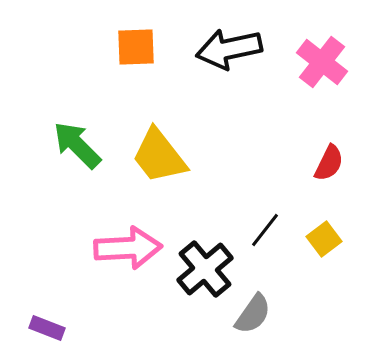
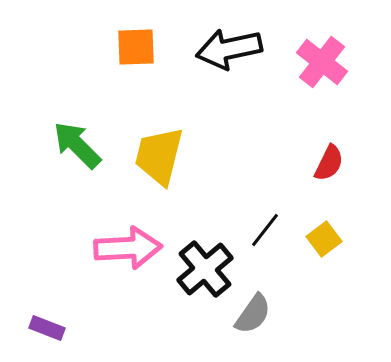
yellow trapezoid: rotated 52 degrees clockwise
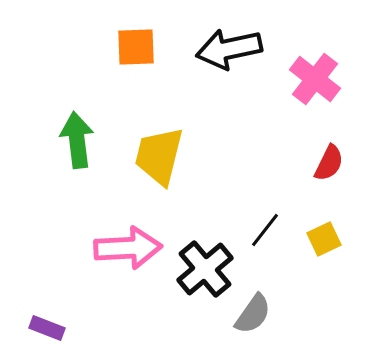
pink cross: moved 7 px left, 17 px down
green arrow: moved 5 px up; rotated 38 degrees clockwise
yellow square: rotated 12 degrees clockwise
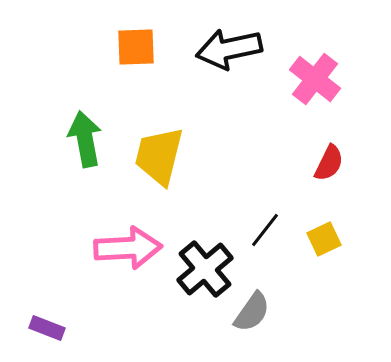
green arrow: moved 8 px right, 1 px up; rotated 4 degrees counterclockwise
gray semicircle: moved 1 px left, 2 px up
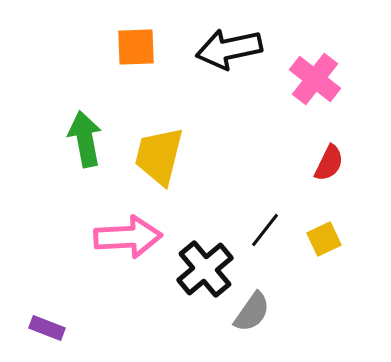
pink arrow: moved 11 px up
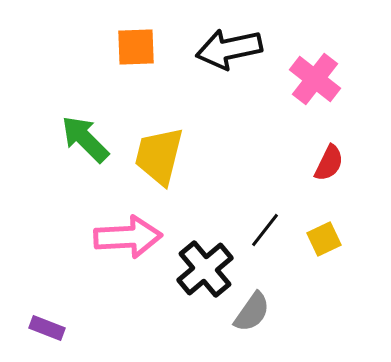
green arrow: rotated 34 degrees counterclockwise
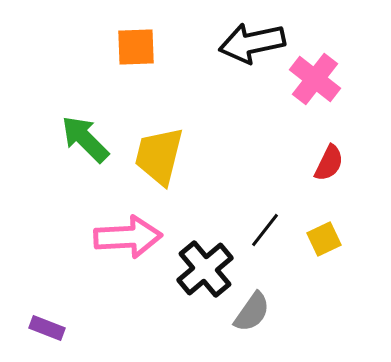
black arrow: moved 23 px right, 6 px up
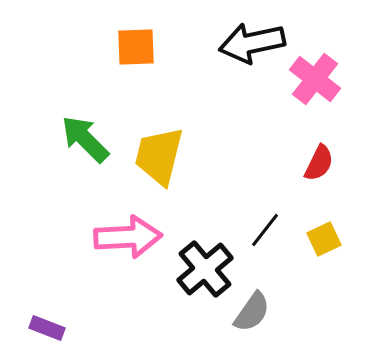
red semicircle: moved 10 px left
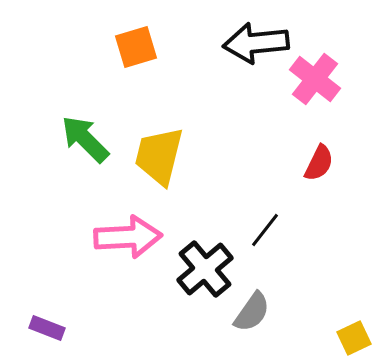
black arrow: moved 4 px right; rotated 6 degrees clockwise
orange square: rotated 15 degrees counterclockwise
yellow square: moved 30 px right, 99 px down
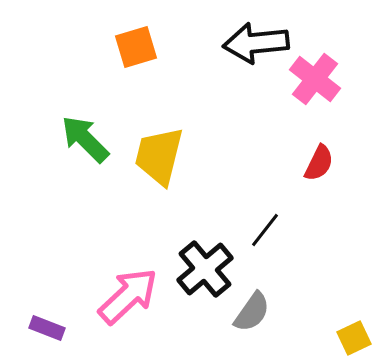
pink arrow: moved 59 px down; rotated 40 degrees counterclockwise
